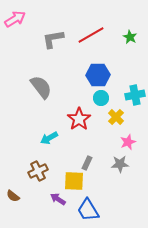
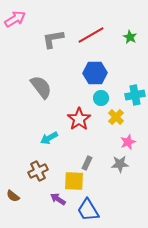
blue hexagon: moved 3 px left, 2 px up
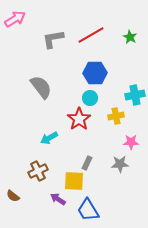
cyan circle: moved 11 px left
yellow cross: moved 1 px up; rotated 35 degrees clockwise
pink star: moved 3 px right; rotated 21 degrees clockwise
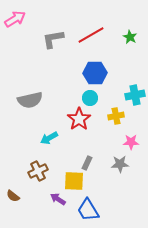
gray semicircle: moved 11 px left, 13 px down; rotated 115 degrees clockwise
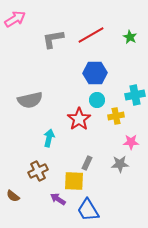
cyan circle: moved 7 px right, 2 px down
cyan arrow: rotated 132 degrees clockwise
